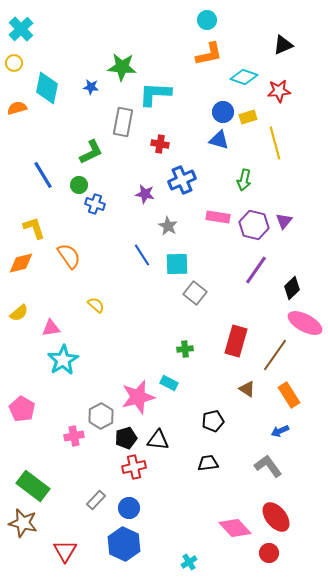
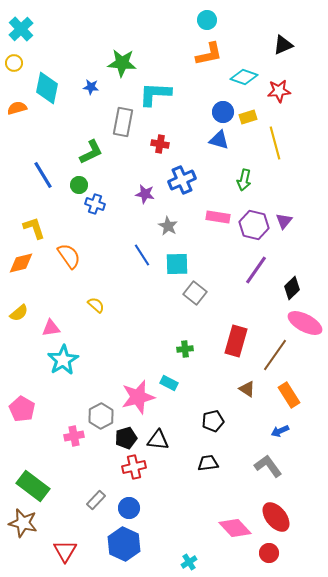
green star at (122, 67): moved 4 px up
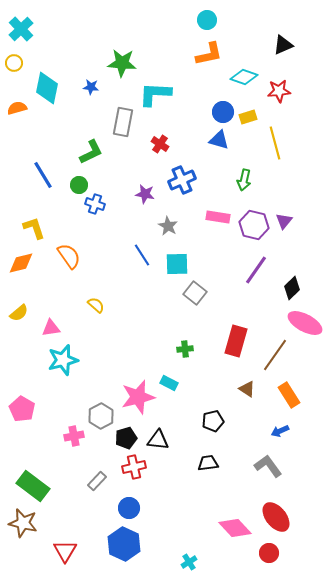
red cross at (160, 144): rotated 24 degrees clockwise
cyan star at (63, 360): rotated 16 degrees clockwise
gray rectangle at (96, 500): moved 1 px right, 19 px up
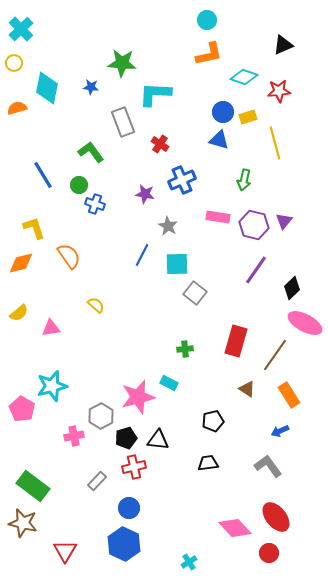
gray rectangle at (123, 122): rotated 32 degrees counterclockwise
green L-shape at (91, 152): rotated 100 degrees counterclockwise
blue line at (142, 255): rotated 60 degrees clockwise
cyan star at (63, 360): moved 11 px left, 26 px down
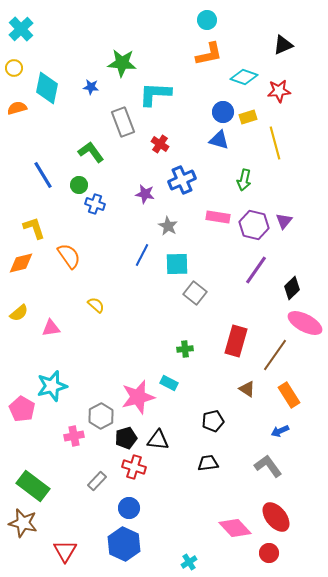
yellow circle at (14, 63): moved 5 px down
red cross at (134, 467): rotated 30 degrees clockwise
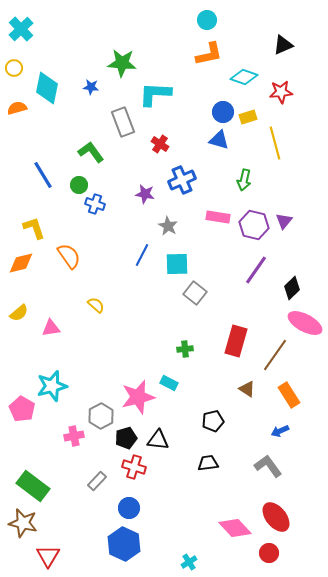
red star at (279, 91): moved 2 px right, 1 px down
red triangle at (65, 551): moved 17 px left, 5 px down
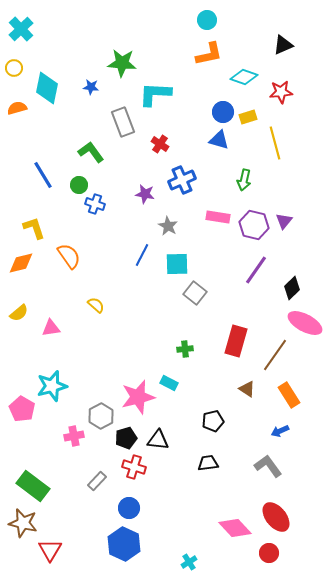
red triangle at (48, 556): moved 2 px right, 6 px up
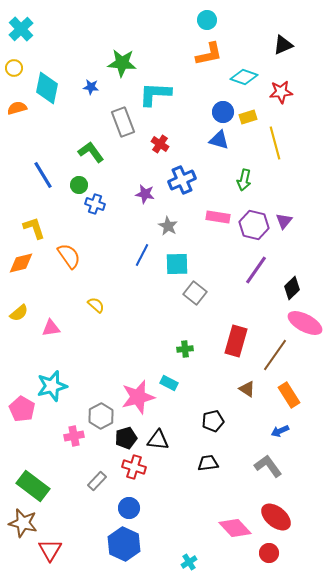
red ellipse at (276, 517): rotated 12 degrees counterclockwise
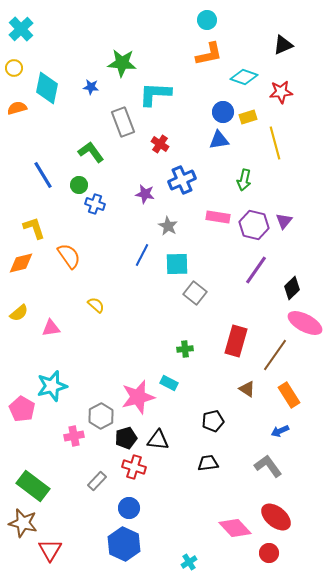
blue triangle at (219, 140): rotated 25 degrees counterclockwise
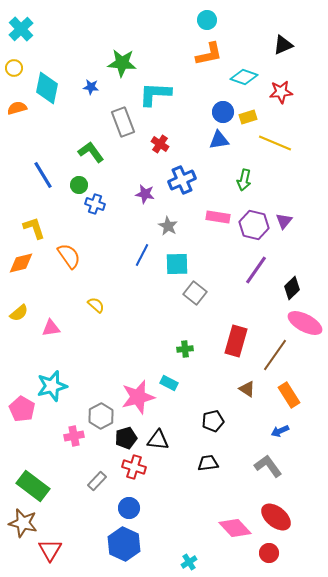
yellow line at (275, 143): rotated 52 degrees counterclockwise
